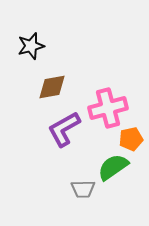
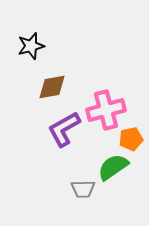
pink cross: moved 2 px left, 2 px down
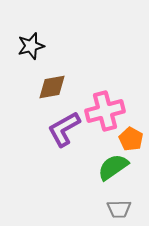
pink cross: moved 1 px left, 1 px down
orange pentagon: rotated 30 degrees counterclockwise
gray trapezoid: moved 36 px right, 20 px down
